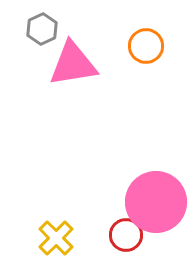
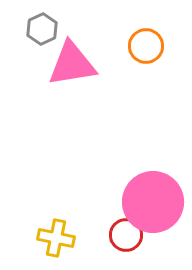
pink triangle: moved 1 px left
pink circle: moved 3 px left
yellow cross: rotated 33 degrees counterclockwise
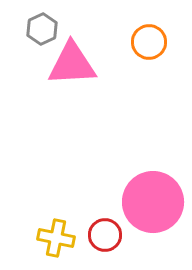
orange circle: moved 3 px right, 4 px up
pink triangle: rotated 6 degrees clockwise
red circle: moved 21 px left
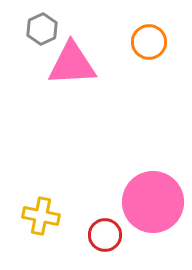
yellow cross: moved 15 px left, 22 px up
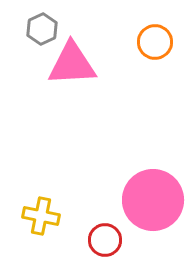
orange circle: moved 6 px right
pink circle: moved 2 px up
red circle: moved 5 px down
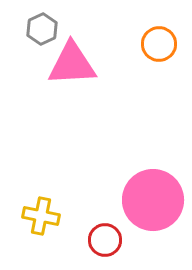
orange circle: moved 4 px right, 2 px down
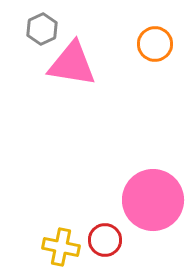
orange circle: moved 4 px left
pink triangle: rotated 12 degrees clockwise
yellow cross: moved 20 px right, 31 px down
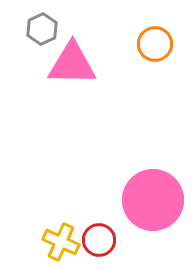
pink triangle: rotated 8 degrees counterclockwise
red circle: moved 6 px left
yellow cross: moved 5 px up; rotated 12 degrees clockwise
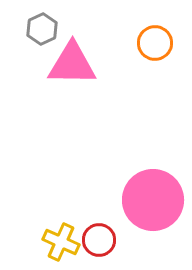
orange circle: moved 1 px up
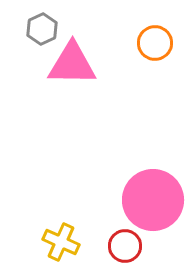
red circle: moved 26 px right, 6 px down
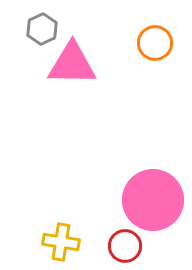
yellow cross: rotated 15 degrees counterclockwise
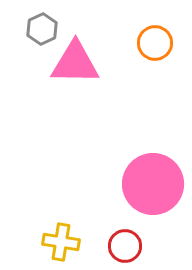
pink triangle: moved 3 px right, 1 px up
pink circle: moved 16 px up
